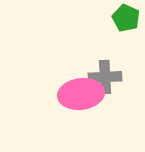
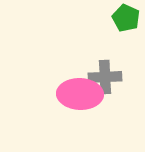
pink ellipse: moved 1 px left; rotated 9 degrees clockwise
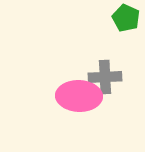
pink ellipse: moved 1 px left, 2 px down
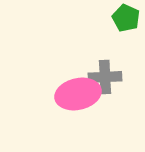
pink ellipse: moved 1 px left, 2 px up; rotated 15 degrees counterclockwise
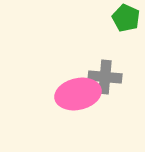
gray cross: rotated 8 degrees clockwise
